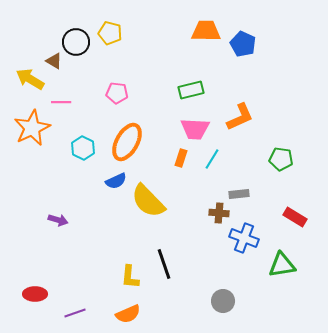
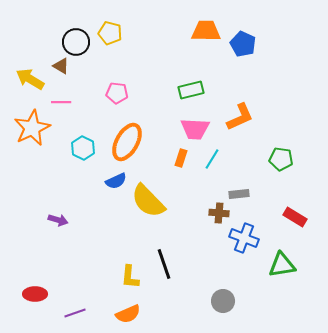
brown triangle: moved 7 px right, 5 px down
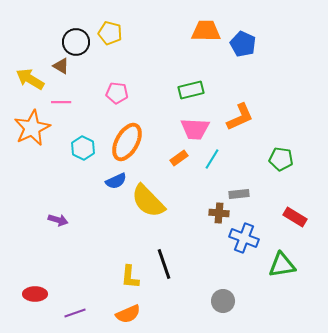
orange rectangle: moved 2 px left; rotated 36 degrees clockwise
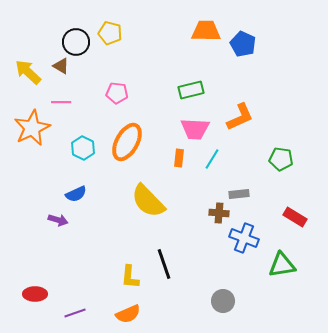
yellow arrow: moved 2 px left, 7 px up; rotated 12 degrees clockwise
orange rectangle: rotated 48 degrees counterclockwise
blue semicircle: moved 40 px left, 13 px down
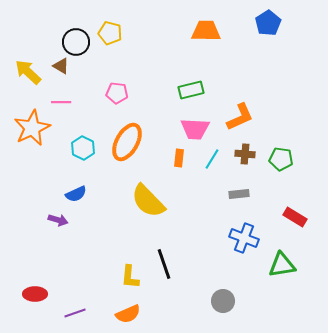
blue pentagon: moved 25 px right, 21 px up; rotated 15 degrees clockwise
brown cross: moved 26 px right, 59 px up
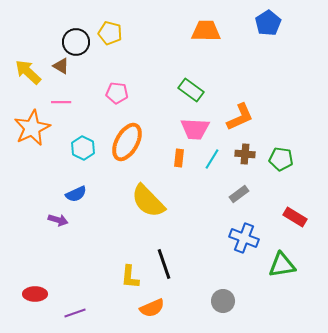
green rectangle: rotated 50 degrees clockwise
gray rectangle: rotated 30 degrees counterclockwise
orange semicircle: moved 24 px right, 6 px up
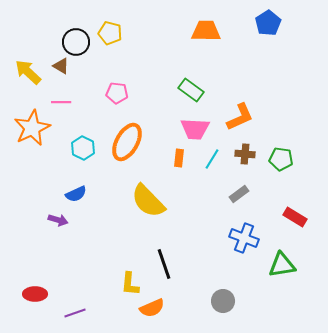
yellow L-shape: moved 7 px down
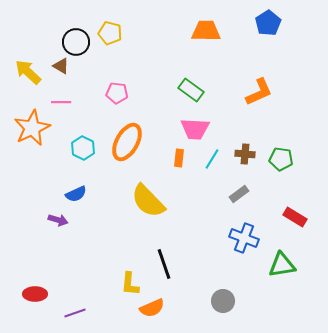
orange L-shape: moved 19 px right, 25 px up
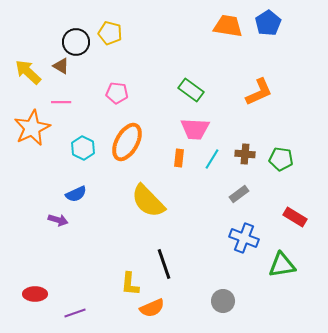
orange trapezoid: moved 22 px right, 5 px up; rotated 8 degrees clockwise
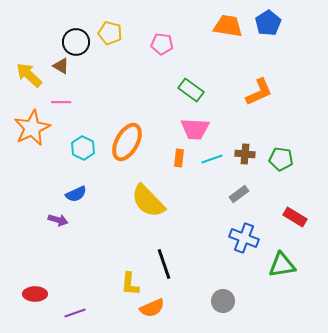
yellow arrow: moved 1 px right, 3 px down
pink pentagon: moved 45 px right, 49 px up
cyan line: rotated 40 degrees clockwise
